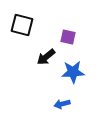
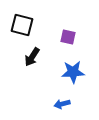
black arrow: moved 14 px left; rotated 18 degrees counterclockwise
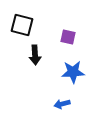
black arrow: moved 3 px right, 2 px up; rotated 36 degrees counterclockwise
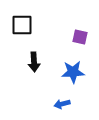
black square: rotated 15 degrees counterclockwise
purple square: moved 12 px right
black arrow: moved 1 px left, 7 px down
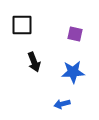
purple square: moved 5 px left, 3 px up
black arrow: rotated 18 degrees counterclockwise
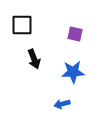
black arrow: moved 3 px up
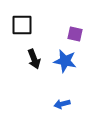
blue star: moved 8 px left, 11 px up; rotated 15 degrees clockwise
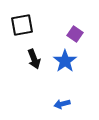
black square: rotated 10 degrees counterclockwise
purple square: rotated 21 degrees clockwise
blue star: rotated 25 degrees clockwise
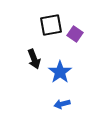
black square: moved 29 px right
blue star: moved 5 px left, 11 px down
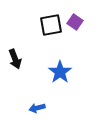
purple square: moved 12 px up
black arrow: moved 19 px left
blue arrow: moved 25 px left, 4 px down
